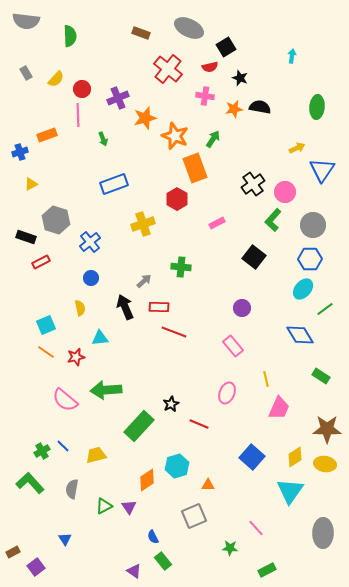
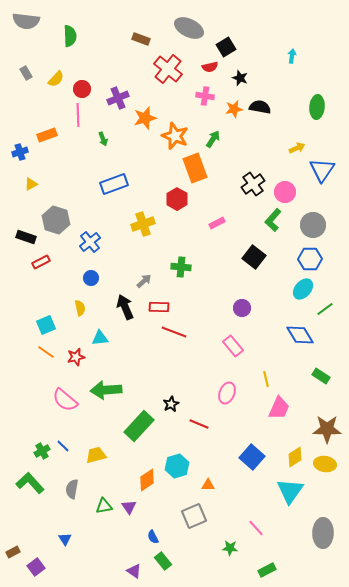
brown rectangle at (141, 33): moved 6 px down
green triangle at (104, 506): rotated 18 degrees clockwise
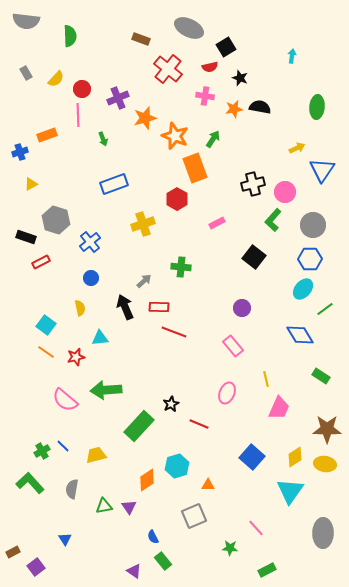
black cross at (253, 184): rotated 20 degrees clockwise
cyan square at (46, 325): rotated 30 degrees counterclockwise
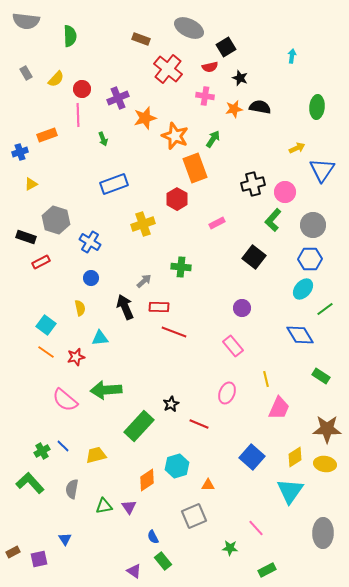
blue cross at (90, 242): rotated 20 degrees counterclockwise
purple square at (36, 567): moved 3 px right, 8 px up; rotated 24 degrees clockwise
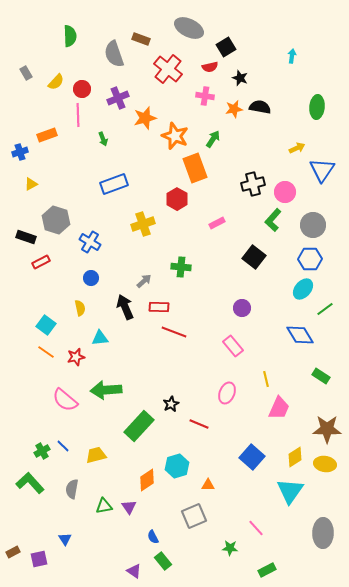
gray semicircle at (26, 21): moved 88 px right, 33 px down; rotated 64 degrees clockwise
yellow semicircle at (56, 79): moved 3 px down
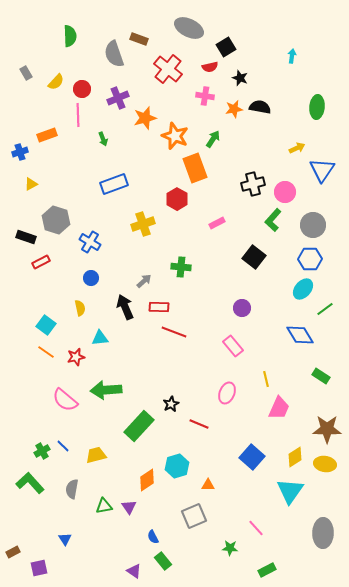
brown rectangle at (141, 39): moved 2 px left
purple square at (39, 559): moved 9 px down
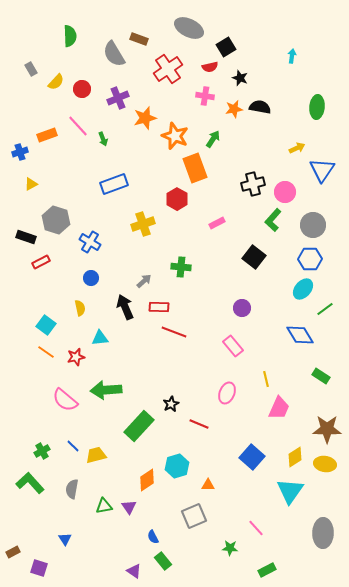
gray semicircle at (114, 54): rotated 12 degrees counterclockwise
red cross at (168, 69): rotated 16 degrees clockwise
gray rectangle at (26, 73): moved 5 px right, 4 px up
pink line at (78, 115): moved 11 px down; rotated 40 degrees counterclockwise
blue line at (63, 446): moved 10 px right
purple square at (39, 568): rotated 30 degrees clockwise
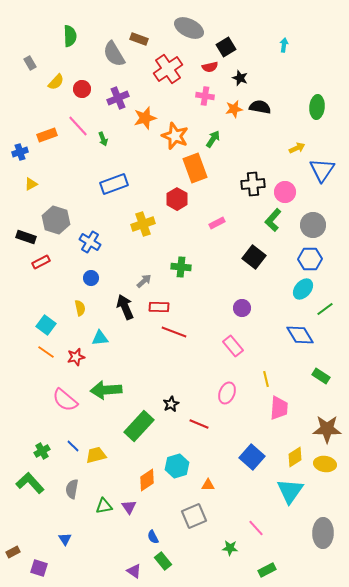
cyan arrow at (292, 56): moved 8 px left, 11 px up
gray rectangle at (31, 69): moved 1 px left, 6 px up
black cross at (253, 184): rotated 10 degrees clockwise
pink trapezoid at (279, 408): rotated 20 degrees counterclockwise
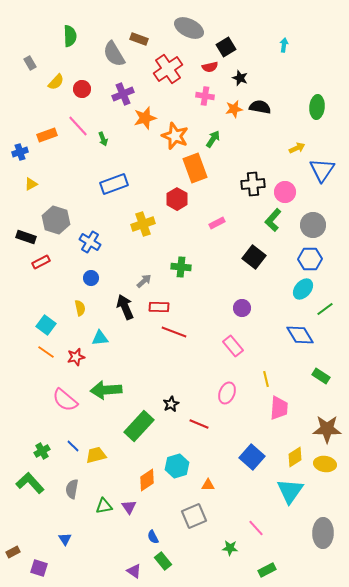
purple cross at (118, 98): moved 5 px right, 4 px up
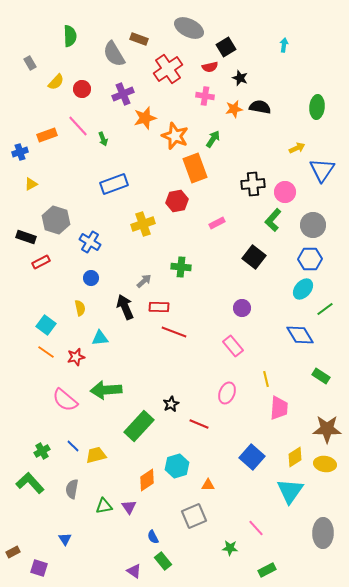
red hexagon at (177, 199): moved 2 px down; rotated 20 degrees clockwise
